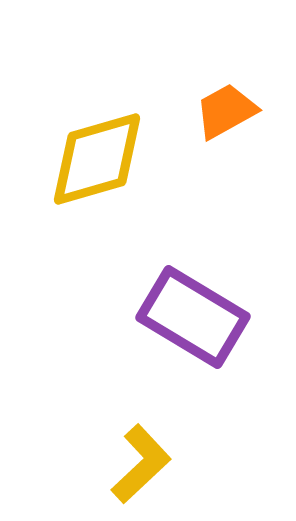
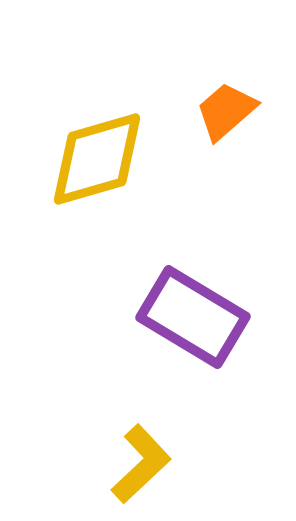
orange trapezoid: rotated 12 degrees counterclockwise
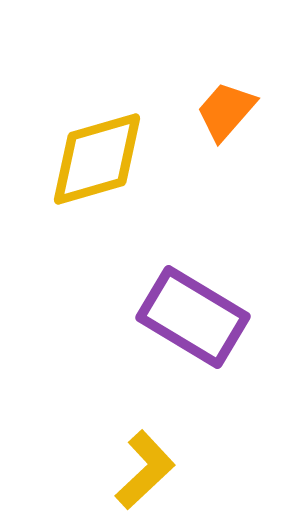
orange trapezoid: rotated 8 degrees counterclockwise
yellow L-shape: moved 4 px right, 6 px down
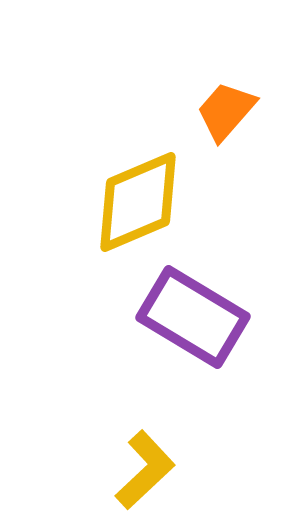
yellow diamond: moved 41 px right, 43 px down; rotated 7 degrees counterclockwise
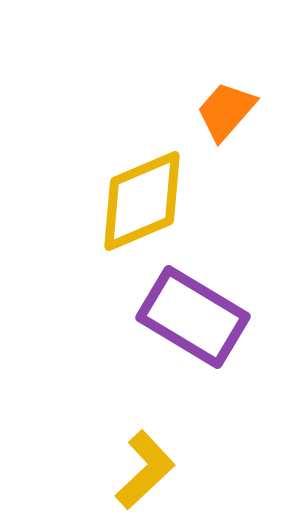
yellow diamond: moved 4 px right, 1 px up
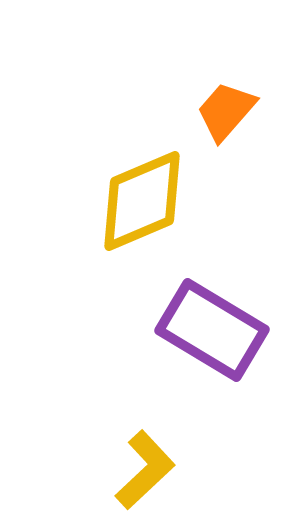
purple rectangle: moved 19 px right, 13 px down
